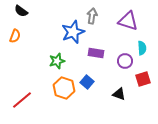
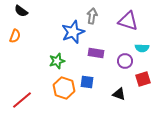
cyan semicircle: rotated 96 degrees clockwise
blue square: rotated 32 degrees counterclockwise
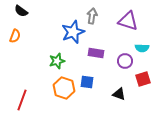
red line: rotated 30 degrees counterclockwise
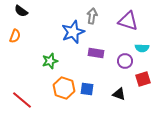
green star: moved 7 px left
blue square: moved 7 px down
red line: rotated 70 degrees counterclockwise
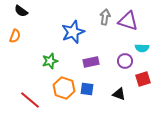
gray arrow: moved 13 px right, 1 px down
purple rectangle: moved 5 px left, 9 px down; rotated 21 degrees counterclockwise
red line: moved 8 px right
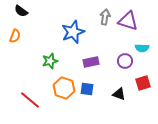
red square: moved 4 px down
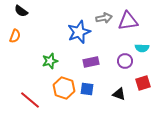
gray arrow: moved 1 px left, 1 px down; rotated 70 degrees clockwise
purple triangle: rotated 25 degrees counterclockwise
blue star: moved 6 px right
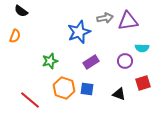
gray arrow: moved 1 px right
purple rectangle: rotated 21 degrees counterclockwise
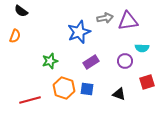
red square: moved 4 px right, 1 px up
red line: rotated 55 degrees counterclockwise
